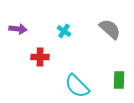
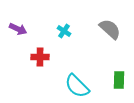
purple arrow: rotated 18 degrees clockwise
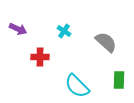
gray semicircle: moved 4 px left, 13 px down
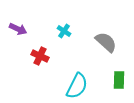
red cross: moved 1 px up; rotated 24 degrees clockwise
cyan semicircle: rotated 108 degrees counterclockwise
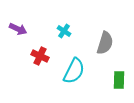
gray semicircle: moved 1 px left, 1 px down; rotated 65 degrees clockwise
cyan semicircle: moved 3 px left, 15 px up
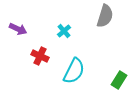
cyan cross: rotated 16 degrees clockwise
gray semicircle: moved 27 px up
green rectangle: rotated 30 degrees clockwise
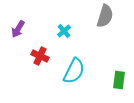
purple arrow: rotated 96 degrees clockwise
green rectangle: rotated 24 degrees counterclockwise
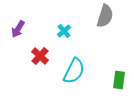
red cross: rotated 18 degrees clockwise
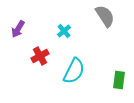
gray semicircle: rotated 50 degrees counterclockwise
red cross: rotated 18 degrees clockwise
